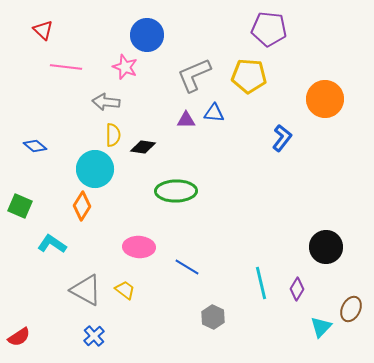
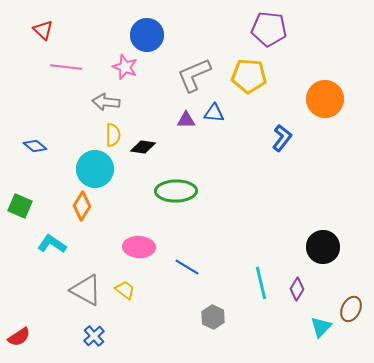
black circle: moved 3 px left
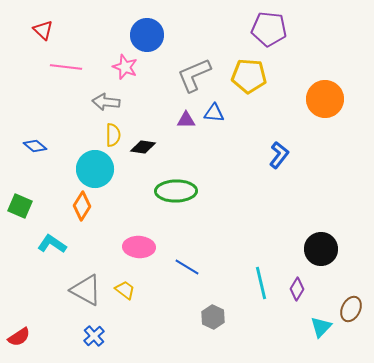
blue L-shape: moved 3 px left, 17 px down
black circle: moved 2 px left, 2 px down
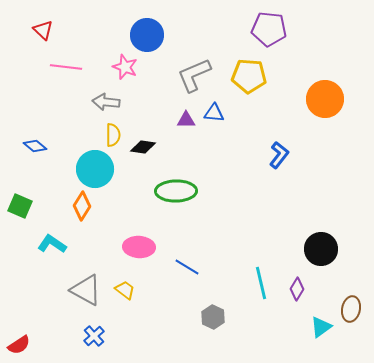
brown ellipse: rotated 15 degrees counterclockwise
cyan triangle: rotated 10 degrees clockwise
red semicircle: moved 8 px down
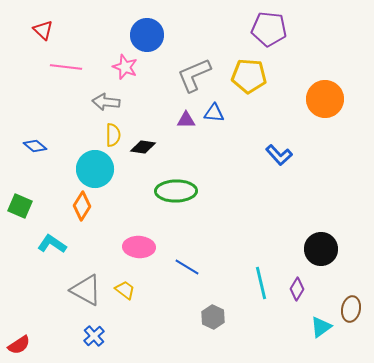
blue L-shape: rotated 100 degrees clockwise
